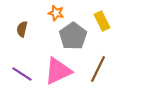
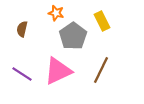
brown line: moved 3 px right, 1 px down
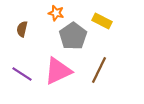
yellow rectangle: rotated 36 degrees counterclockwise
brown line: moved 2 px left
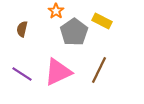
orange star: moved 2 px up; rotated 21 degrees clockwise
gray pentagon: moved 1 px right, 4 px up
pink triangle: moved 1 px down
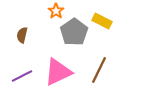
brown semicircle: moved 6 px down
purple line: moved 2 px down; rotated 60 degrees counterclockwise
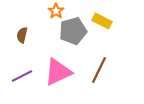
gray pentagon: moved 1 px left, 1 px up; rotated 20 degrees clockwise
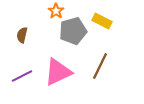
brown line: moved 1 px right, 4 px up
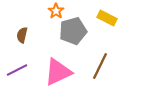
yellow rectangle: moved 5 px right, 3 px up
purple line: moved 5 px left, 6 px up
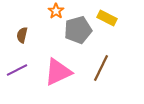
gray pentagon: moved 5 px right, 1 px up
brown line: moved 1 px right, 2 px down
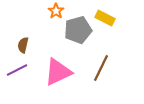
yellow rectangle: moved 2 px left
brown semicircle: moved 1 px right, 10 px down
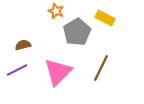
orange star: rotated 14 degrees counterclockwise
gray pentagon: moved 1 px left, 2 px down; rotated 16 degrees counterclockwise
brown semicircle: rotated 63 degrees clockwise
pink triangle: rotated 20 degrees counterclockwise
